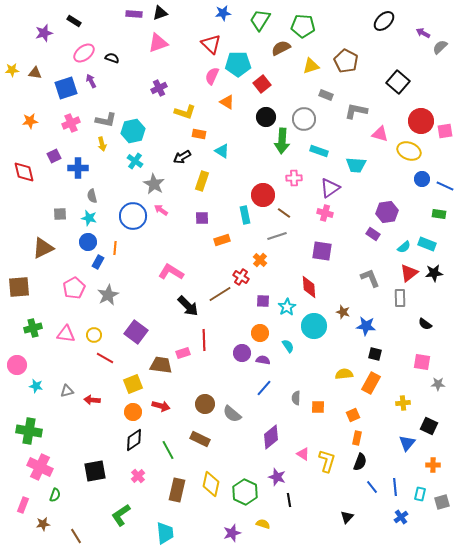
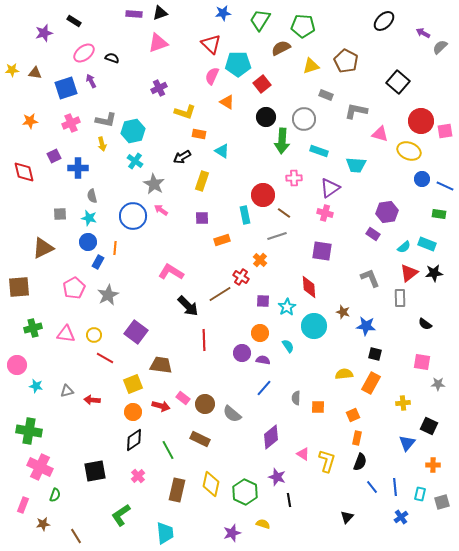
pink rectangle at (183, 353): moved 45 px down; rotated 56 degrees clockwise
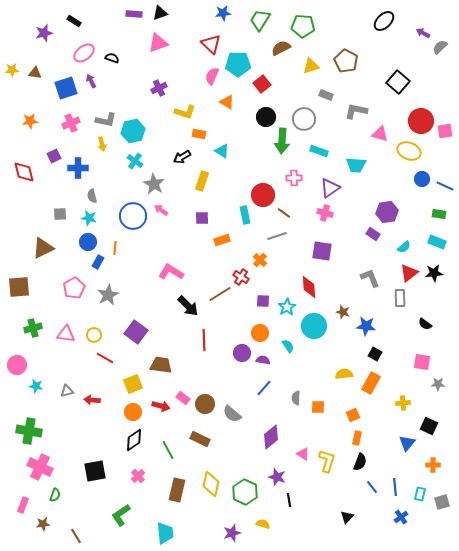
cyan rectangle at (427, 244): moved 10 px right, 2 px up
black square at (375, 354): rotated 16 degrees clockwise
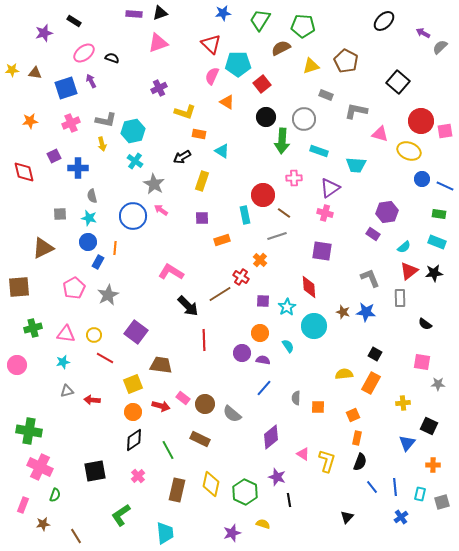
red triangle at (409, 273): moved 2 px up
blue star at (366, 326): moved 14 px up
cyan star at (36, 386): moved 27 px right, 24 px up; rotated 24 degrees counterclockwise
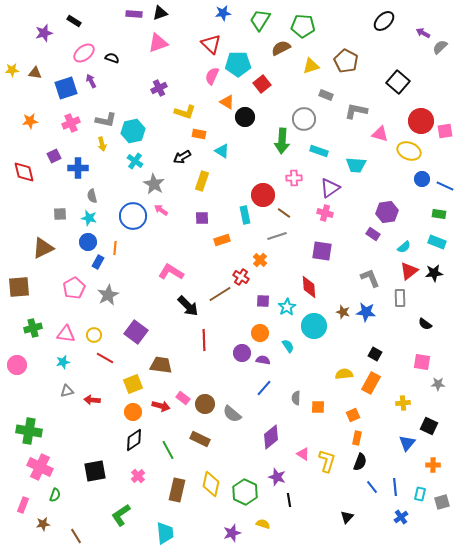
black circle at (266, 117): moved 21 px left
